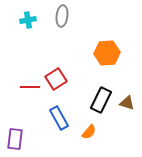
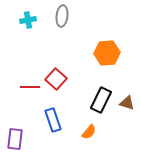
red square: rotated 15 degrees counterclockwise
blue rectangle: moved 6 px left, 2 px down; rotated 10 degrees clockwise
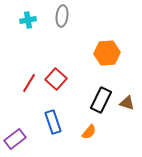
red line: moved 1 px left, 4 px up; rotated 60 degrees counterclockwise
blue rectangle: moved 2 px down
purple rectangle: rotated 45 degrees clockwise
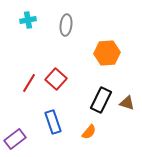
gray ellipse: moved 4 px right, 9 px down
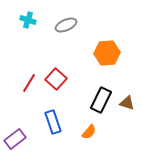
cyan cross: rotated 28 degrees clockwise
gray ellipse: rotated 60 degrees clockwise
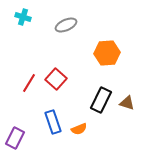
cyan cross: moved 5 px left, 3 px up
orange semicircle: moved 10 px left, 3 px up; rotated 28 degrees clockwise
purple rectangle: moved 1 px up; rotated 25 degrees counterclockwise
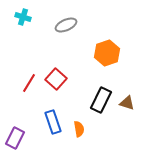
orange hexagon: rotated 15 degrees counterclockwise
orange semicircle: rotated 77 degrees counterclockwise
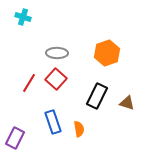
gray ellipse: moved 9 px left, 28 px down; rotated 25 degrees clockwise
black rectangle: moved 4 px left, 4 px up
